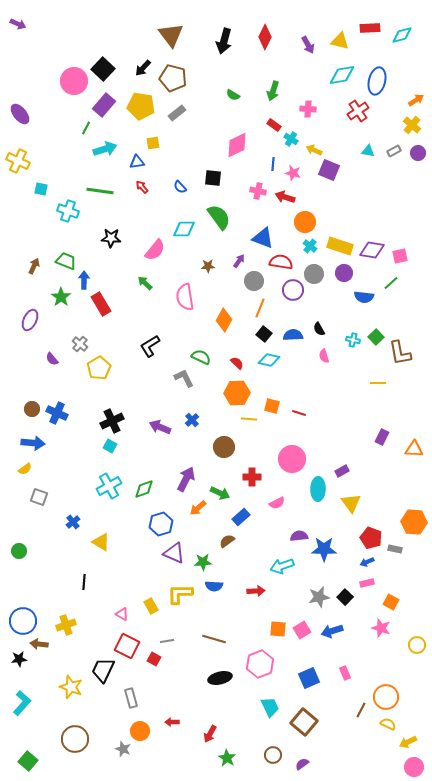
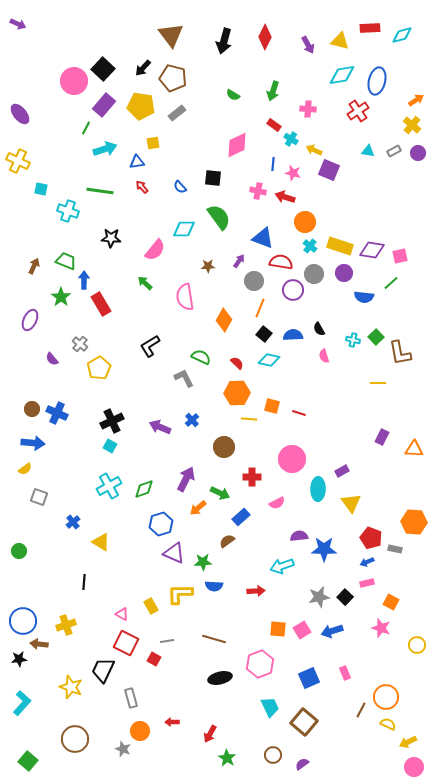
red square at (127, 646): moved 1 px left, 3 px up
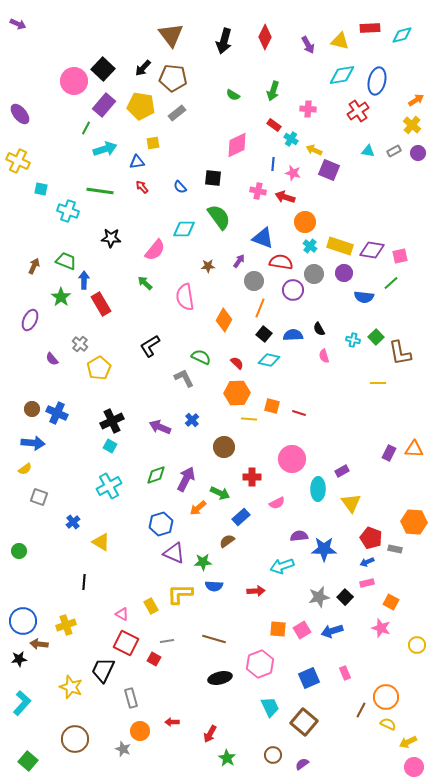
brown pentagon at (173, 78): rotated 8 degrees counterclockwise
purple rectangle at (382, 437): moved 7 px right, 16 px down
green diamond at (144, 489): moved 12 px right, 14 px up
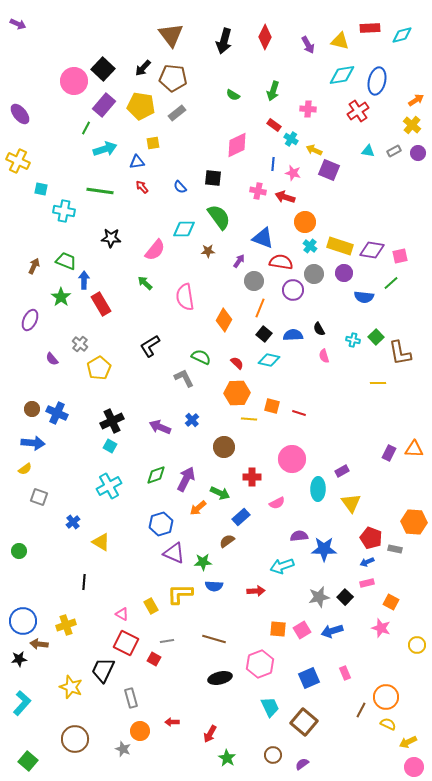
cyan cross at (68, 211): moved 4 px left; rotated 10 degrees counterclockwise
brown star at (208, 266): moved 15 px up
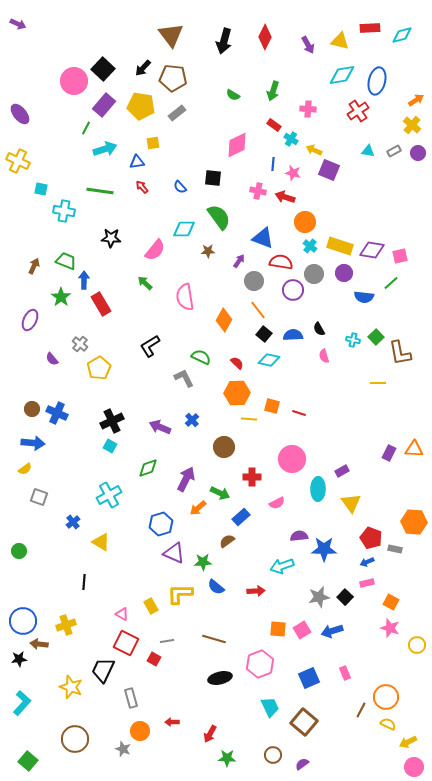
orange line at (260, 308): moved 2 px left, 2 px down; rotated 60 degrees counterclockwise
green diamond at (156, 475): moved 8 px left, 7 px up
cyan cross at (109, 486): moved 9 px down
blue semicircle at (214, 586): moved 2 px right, 1 px down; rotated 36 degrees clockwise
pink star at (381, 628): moved 9 px right
green star at (227, 758): rotated 30 degrees counterclockwise
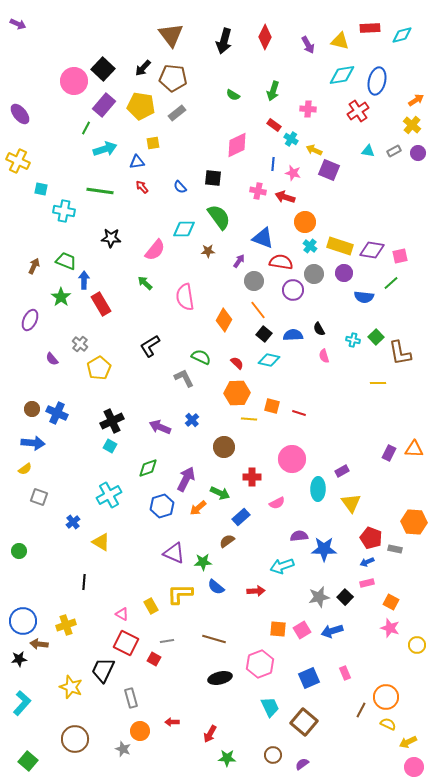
blue hexagon at (161, 524): moved 1 px right, 18 px up
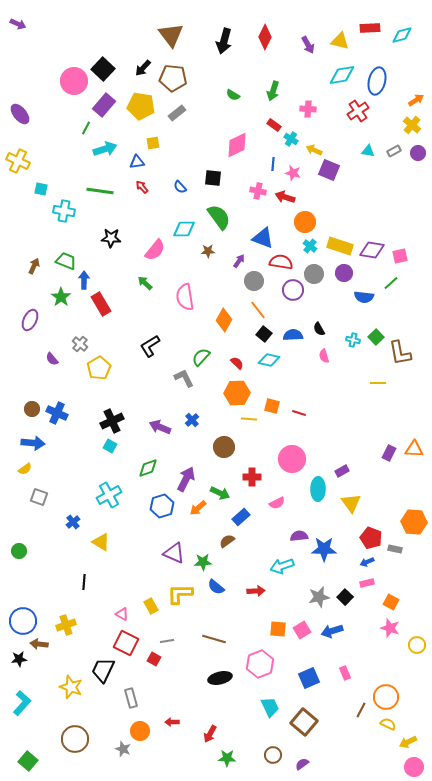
green semicircle at (201, 357): rotated 72 degrees counterclockwise
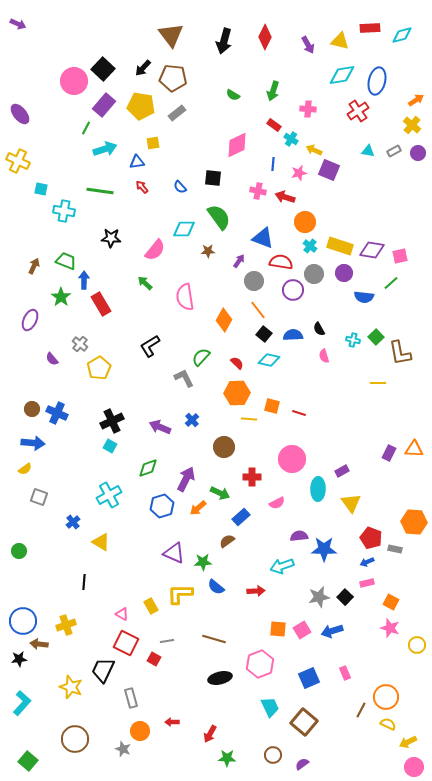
pink star at (293, 173): moved 6 px right; rotated 28 degrees counterclockwise
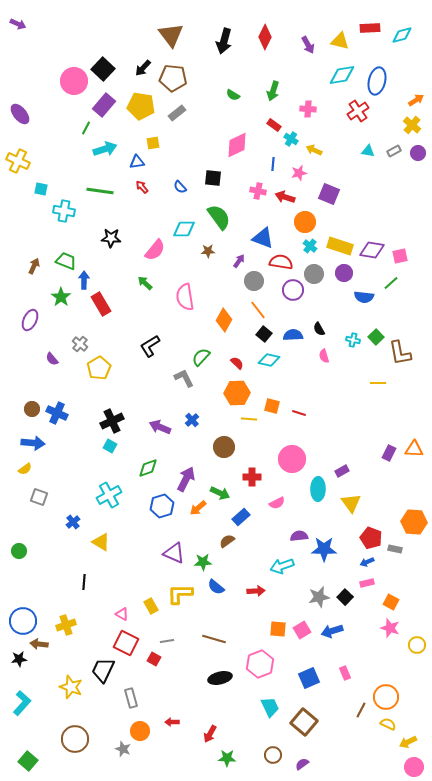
purple square at (329, 170): moved 24 px down
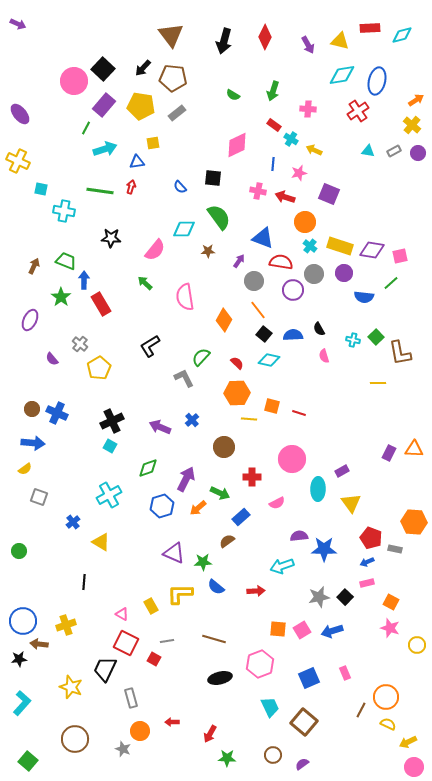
red arrow at (142, 187): moved 11 px left; rotated 56 degrees clockwise
black trapezoid at (103, 670): moved 2 px right, 1 px up
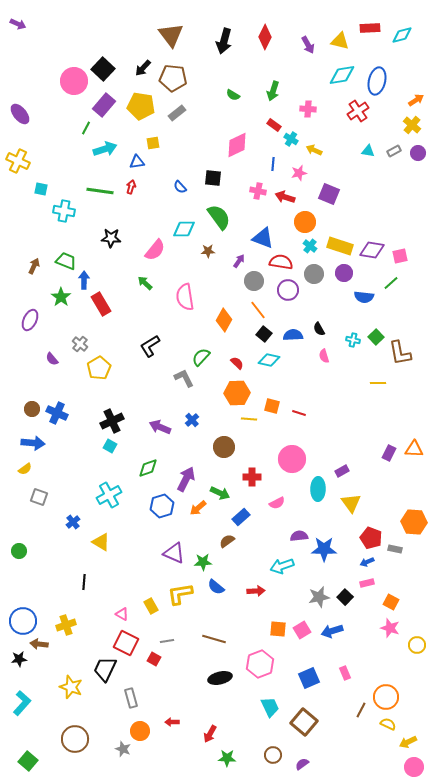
purple circle at (293, 290): moved 5 px left
yellow L-shape at (180, 594): rotated 8 degrees counterclockwise
